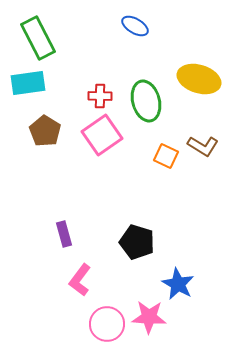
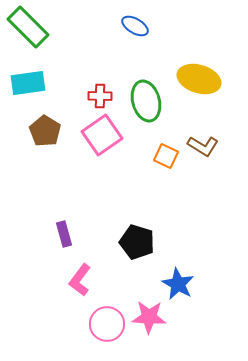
green rectangle: moved 10 px left, 11 px up; rotated 18 degrees counterclockwise
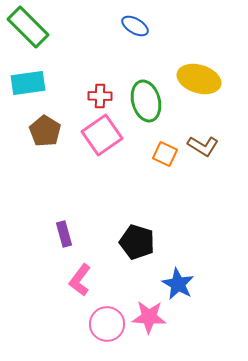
orange square: moved 1 px left, 2 px up
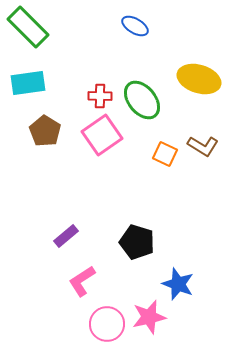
green ellipse: moved 4 px left, 1 px up; rotated 24 degrees counterclockwise
purple rectangle: moved 2 px right, 2 px down; rotated 65 degrees clockwise
pink L-shape: moved 2 px right, 1 px down; rotated 20 degrees clockwise
blue star: rotated 8 degrees counterclockwise
pink star: rotated 16 degrees counterclockwise
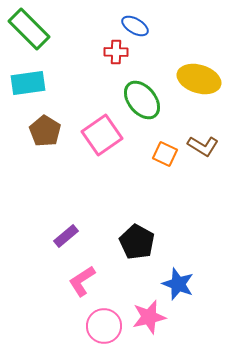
green rectangle: moved 1 px right, 2 px down
red cross: moved 16 px right, 44 px up
black pentagon: rotated 12 degrees clockwise
pink circle: moved 3 px left, 2 px down
